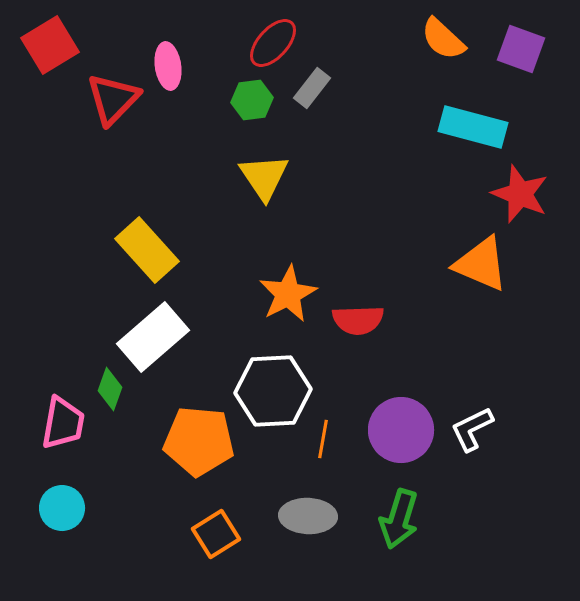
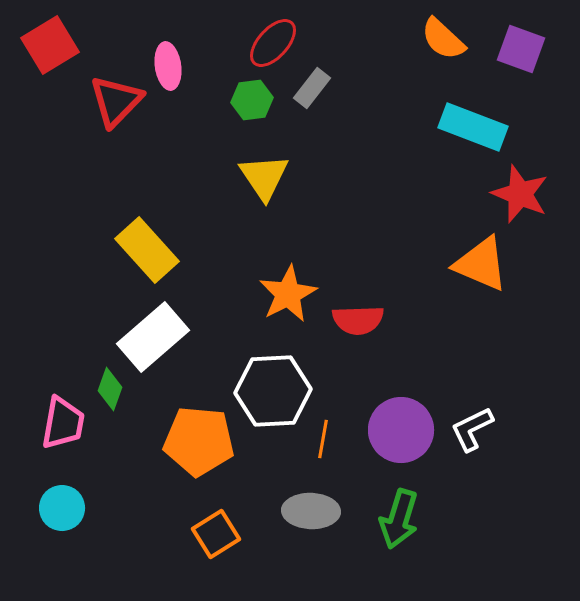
red triangle: moved 3 px right, 2 px down
cyan rectangle: rotated 6 degrees clockwise
gray ellipse: moved 3 px right, 5 px up
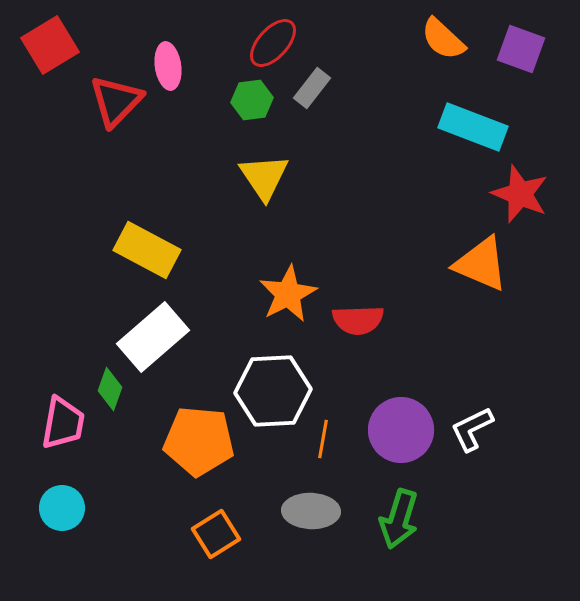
yellow rectangle: rotated 20 degrees counterclockwise
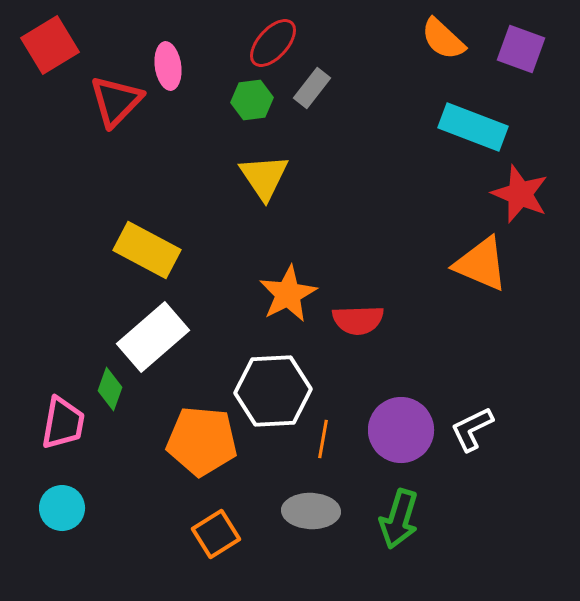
orange pentagon: moved 3 px right
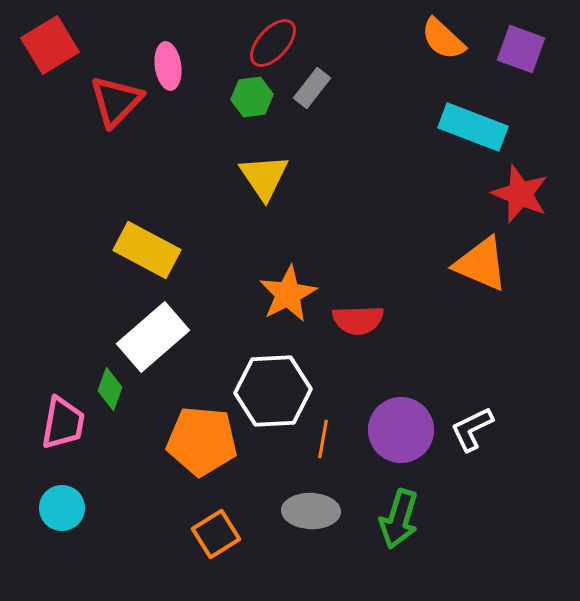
green hexagon: moved 3 px up
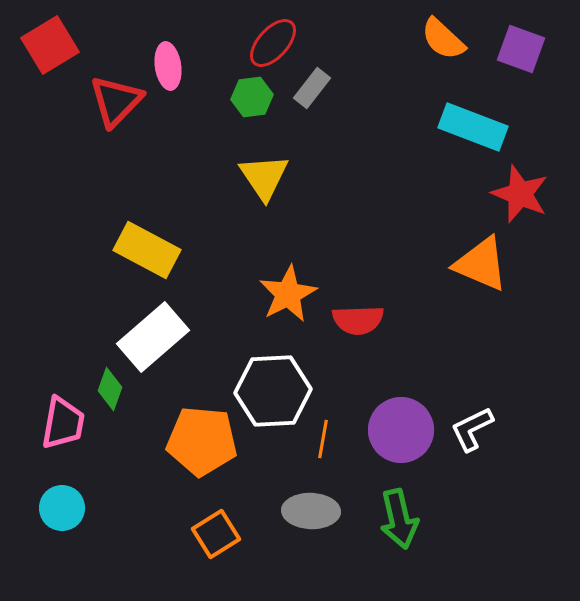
green arrow: rotated 30 degrees counterclockwise
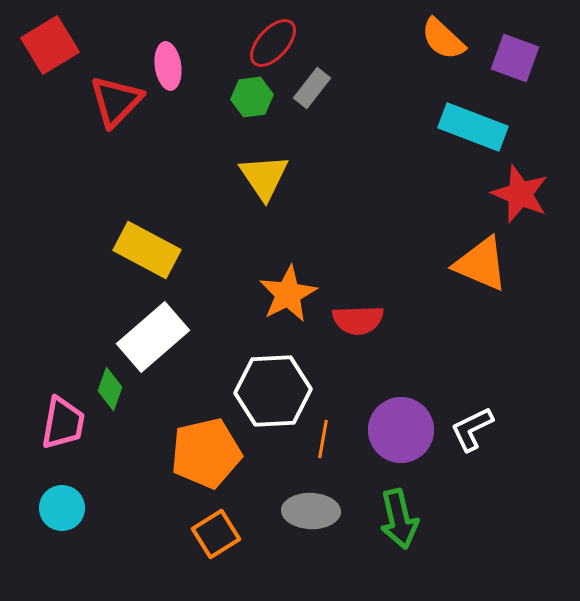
purple square: moved 6 px left, 9 px down
orange pentagon: moved 4 px right, 12 px down; rotated 18 degrees counterclockwise
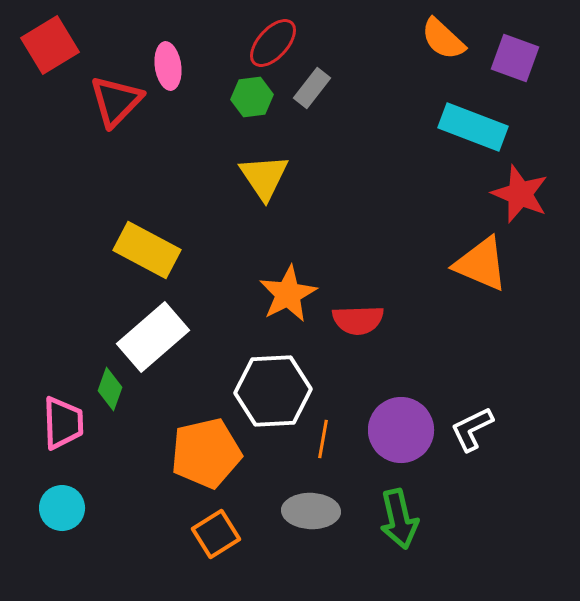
pink trapezoid: rotated 12 degrees counterclockwise
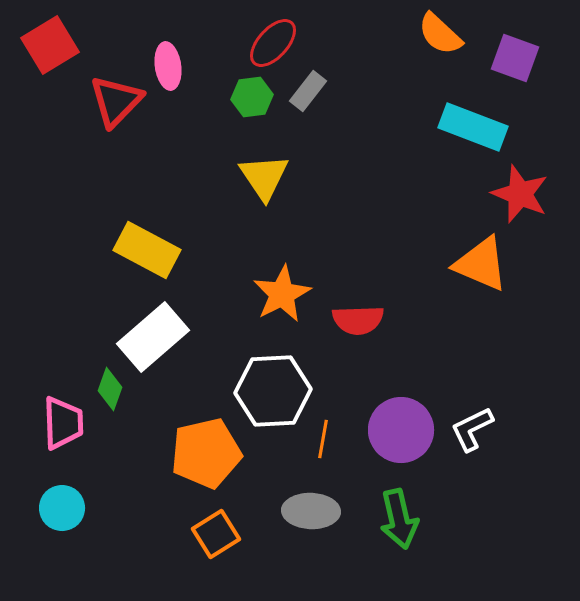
orange semicircle: moved 3 px left, 5 px up
gray rectangle: moved 4 px left, 3 px down
orange star: moved 6 px left
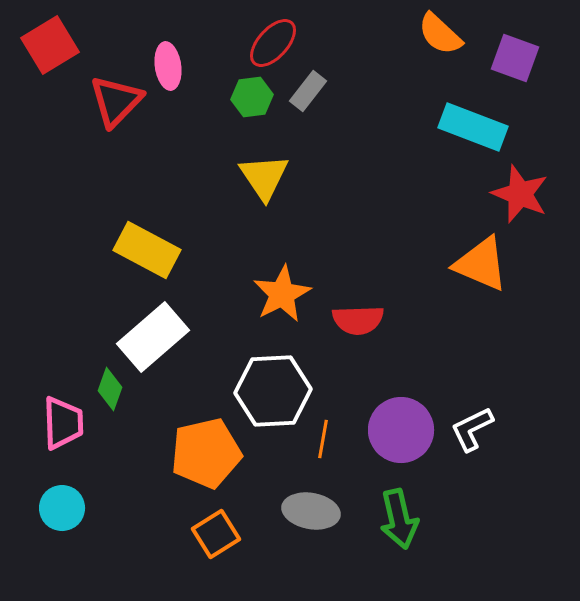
gray ellipse: rotated 8 degrees clockwise
